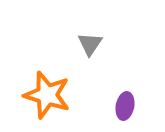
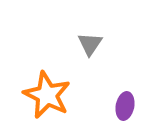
orange star: rotated 9 degrees clockwise
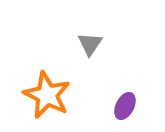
purple ellipse: rotated 16 degrees clockwise
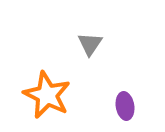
purple ellipse: rotated 36 degrees counterclockwise
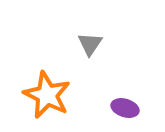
purple ellipse: moved 2 px down; rotated 64 degrees counterclockwise
